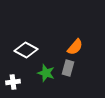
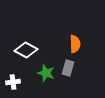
orange semicircle: moved 3 px up; rotated 42 degrees counterclockwise
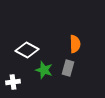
white diamond: moved 1 px right
green star: moved 2 px left, 3 px up
